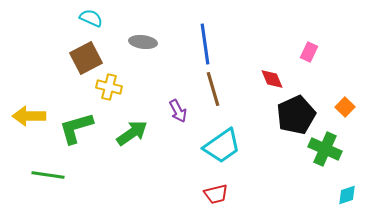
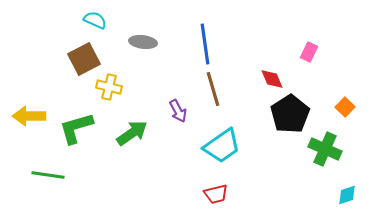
cyan semicircle: moved 4 px right, 2 px down
brown square: moved 2 px left, 1 px down
black pentagon: moved 6 px left, 1 px up; rotated 9 degrees counterclockwise
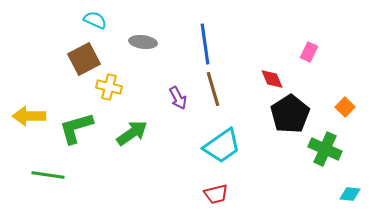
purple arrow: moved 13 px up
cyan diamond: moved 3 px right, 1 px up; rotated 25 degrees clockwise
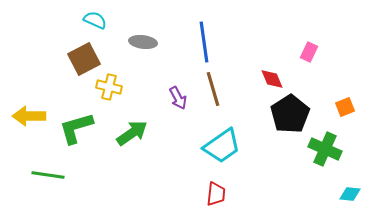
blue line: moved 1 px left, 2 px up
orange square: rotated 24 degrees clockwise
red trapezoid: rotated 70 degrees counterclockwise
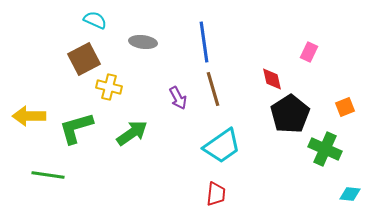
red diamond: rotated 10 degrees clockwise
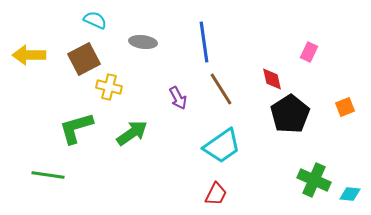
brown line: moved 8 px right; rotated 16 degrees counterclockwise
yellow arrow: moved 61 px up
green cross: moved 11 px left, 31 px down
red trapezoid: rotated 20 degrees clockwise
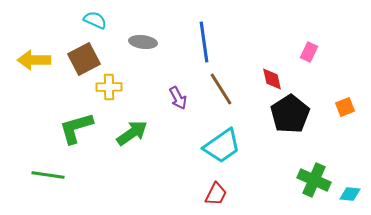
yellow arrow: moved 5 px right, 5 px down
yellow cross: rotated 15 degrees counterclockwise
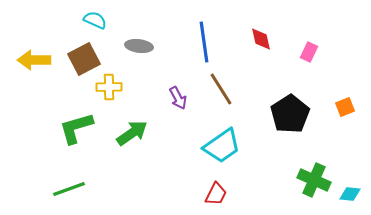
gray ellipse: moved 4 px left, 4 px down
red diamond: moved 11 px left, 40 px up
green line: moved 21 px right, 14 px down; rotated 28 degrees counterclockwise
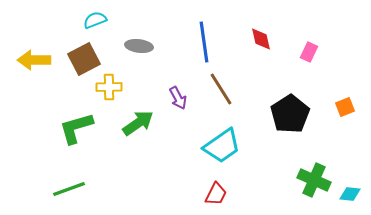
cyan semicircle: rotated 45 degrees counterclockwise
green arrow: moved 6 px right, 10 px up
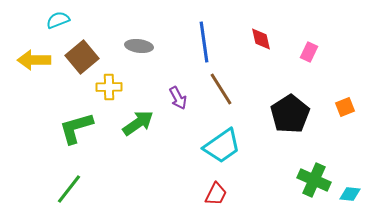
cyan semicircle: moved 37 px left
brown square: moved 2 px left, 2 px up; rotated 12 degrees counterclockwise
green line: rotated 32 degrees counterclockwise
